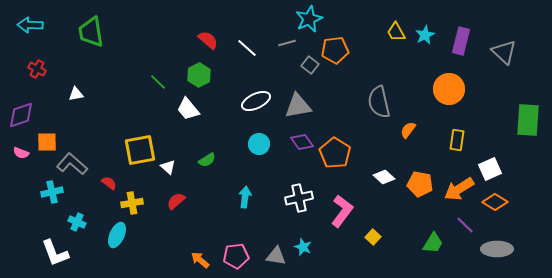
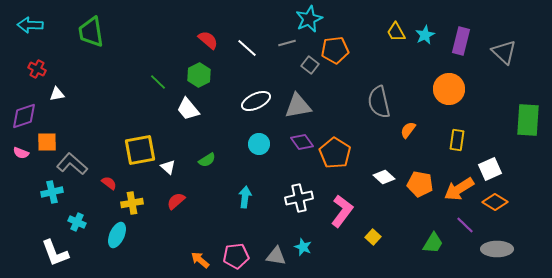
white triangle at (76, 94): moved 19 px left
purple diamond at (21, 115): moved 3 px right, 1 px down
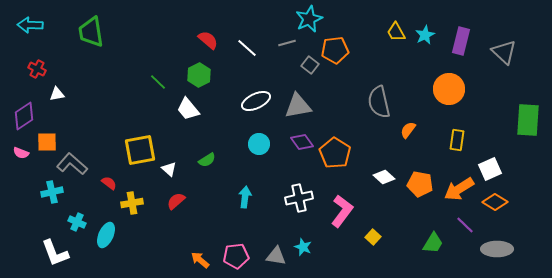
purple diamond at (24, 116): rotated 16 degrees counterclockwise
white triangle at (168, 167): moved 1 px right, 2 px down
cyan ellipse at (117, 235): moved 11 px left
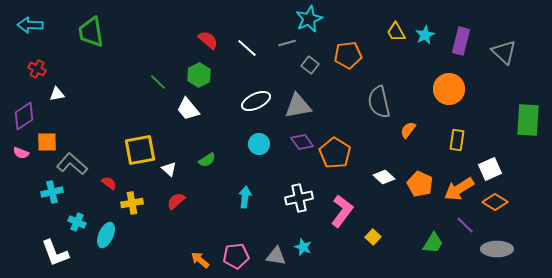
orange pentagon at (335, 50): moved 13 px right, 5 px down
orange pentagon at (420, 184): rotated 15 degrees clockwise
